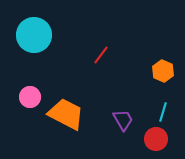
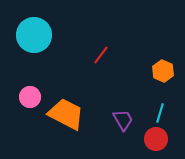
cyan line: moved 3 px left, 1 px down
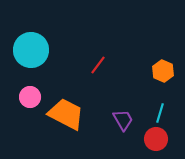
cyan circle: moved 3 px left, 15 px down
red line: moved 3 px left, 10 px down
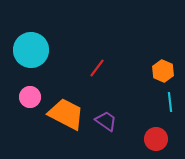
red line: moved 1 px left, 3 px down
cyan line: moved 10 px right, 11 px up; rotated 24 degrees counterclockwise
purple trapezoid: moved 17 px left, 1 px down; rotated 25 degrees counterclockwise
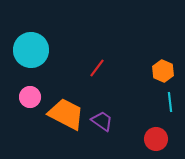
purple trapezoid: moved 4 px left
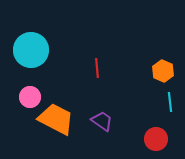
red line: rotated 42 degrees counterclockwise
orange trapezoid: moved 10 px left, 5 px down
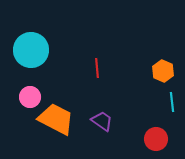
cyan line: moved 2 px right
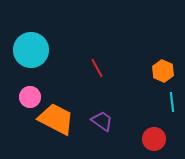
red line: rotated 24 degrees counterclockwise
red circle: moved 2 px left
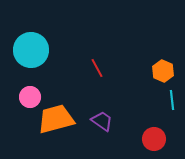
cyan line: moved 2 px up
orange trapezoid: rotated 42 degrees counterclockwise
